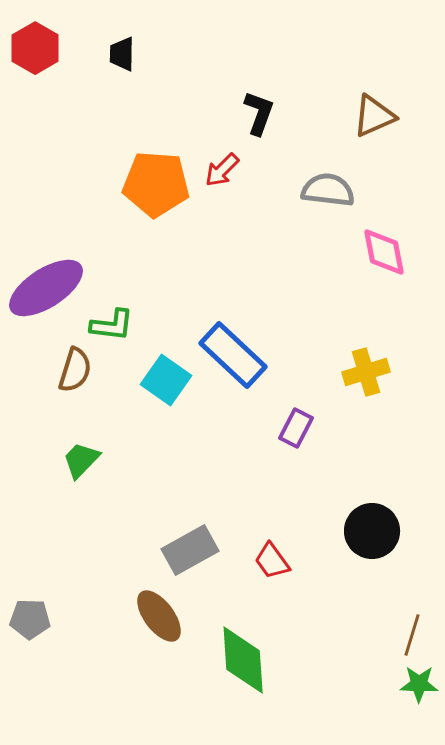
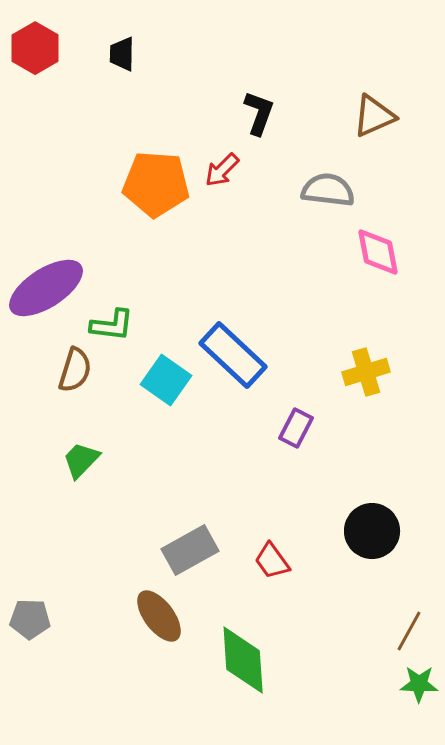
pink diamond: moved 6 px left
brown line: moved 3 px left, 4 px up; rotated 12 degrees clockwise
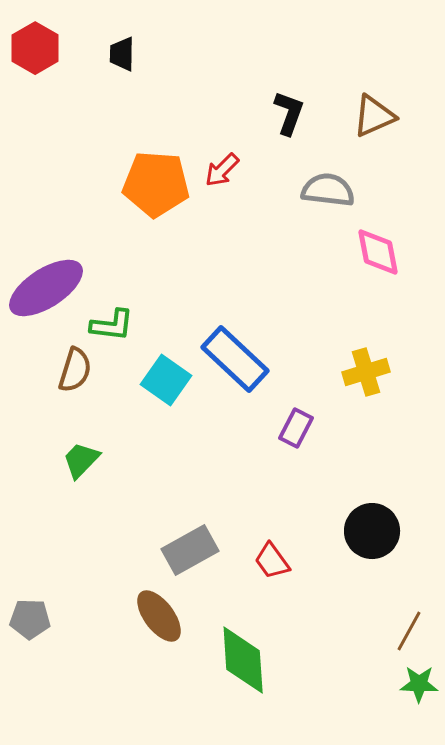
black L-shape: moved 30 px right
blue rectangle: moved 2 px right, 4 px down
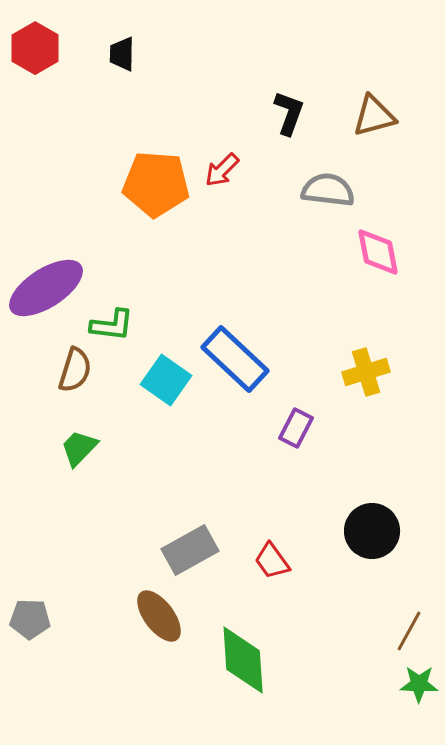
brown triangle: rotated 9 degrees clockwise
green trapezoid: moved 2 px left, 12 px up
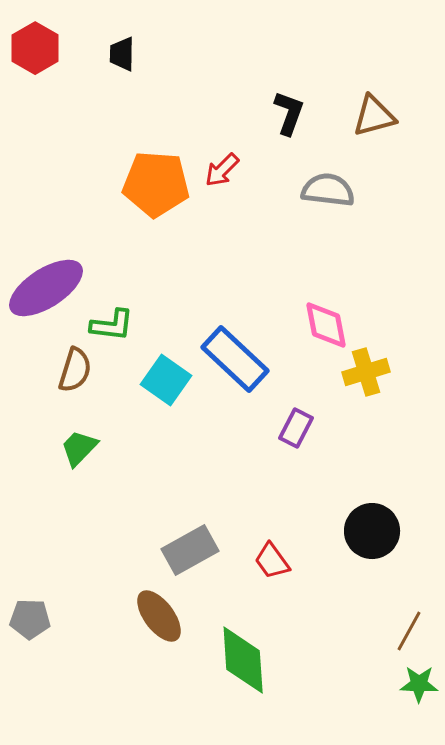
pink diamond: moved 52 px left, 73 px down
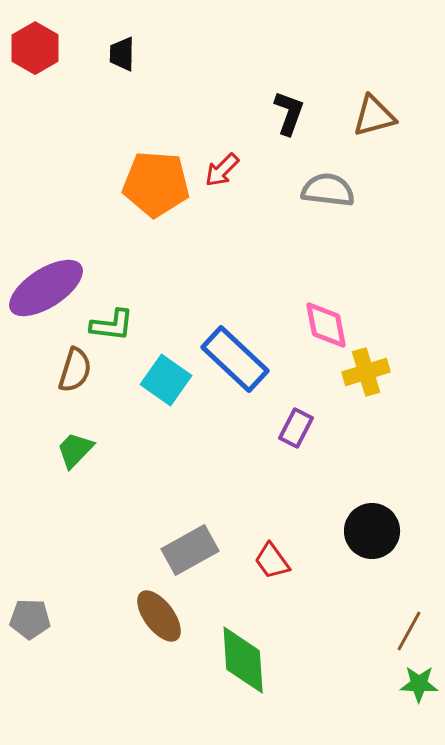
green trapezoid: moved 4 px left, 2 px down
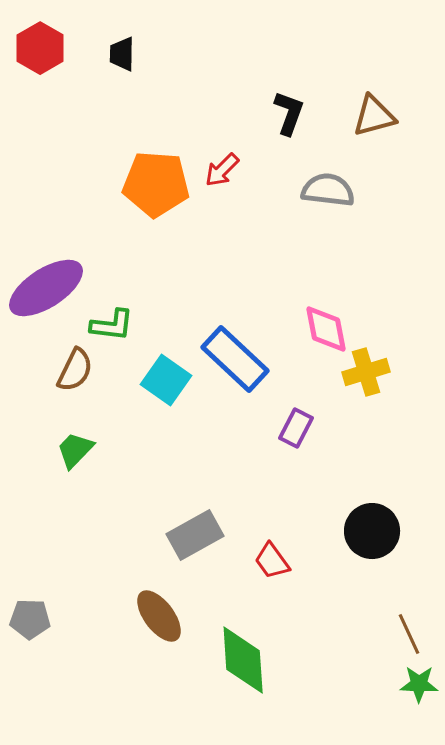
red hexagon: moved 5 px right
pink diamond: moved 4 px down
brown semicircle: rotated 9 degrees clockwise
gray rectangle: moved 5 px right, 15 px up
brown line: moved 3 px down; rotated 54 degrees counterclockwise
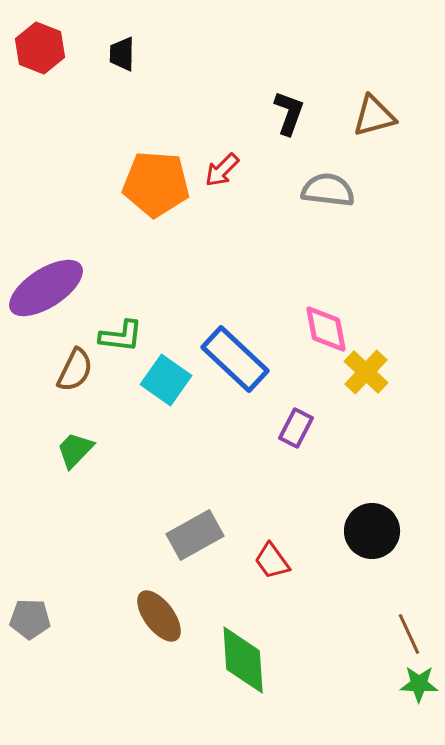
red hexagon: rotated 9 degrees counterclockwise
green L-shape: moved 9 px right, 11 px down
yellow cross: rotated 30 degrees counterclockwise
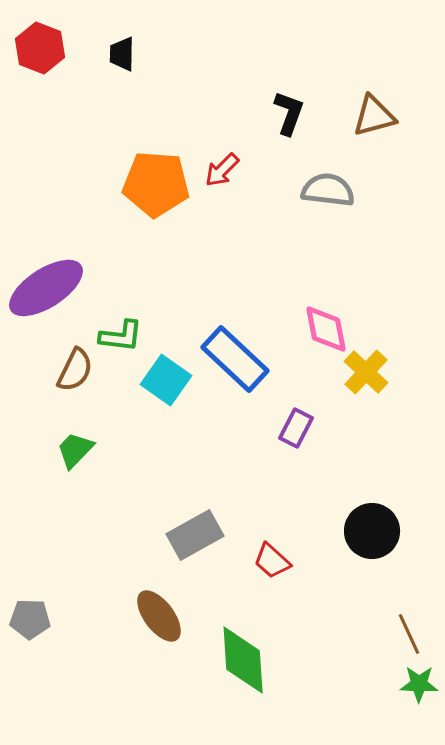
red trapezoid: rotated 12 degrees counterclockwise
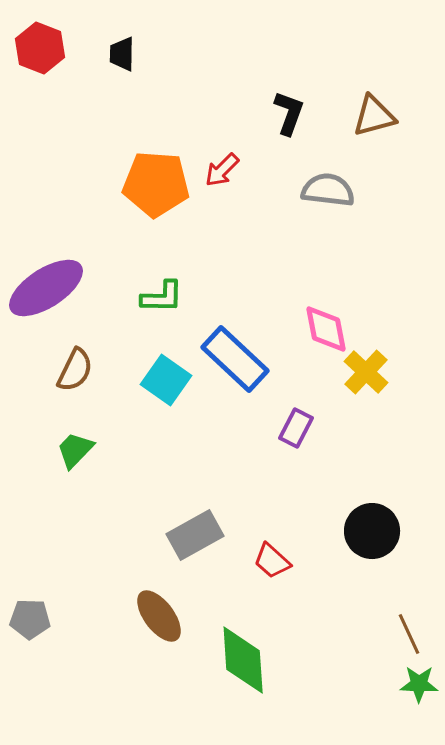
green L-shape: moved 41 px right, 39 px up; rotated 6 degrees counterclockwise
